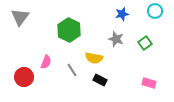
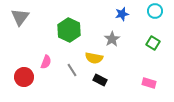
gray star: moved 4 px left; rotated 21 degrees clockwise
green square: moved 8 px right; rotated 24 degrees counterclockwise
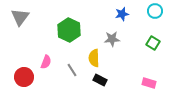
gray star: rotated 28 degrees clockwise
yellow semicircle: rotated 78 degrees clockwise
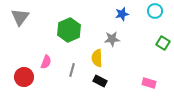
green hexagon: rotated 10 degrees clockwise
green square: moved 10 px right
yellow semicircle: moved 3 px right
gray line: rotated 48 degrees clockwise
black rectangle: moved 1 px down
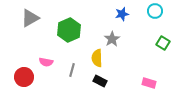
gray triangle: moved 10 px right, 1 px down; rotated 24 degrees clockwise
gray star: rotated 28 degrees counterclockwise
pink semicircle: rotated 80 degrees clockwise
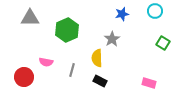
gray triangle: rotated 30 degrees clockwise
green hexagon: moved 2 px left
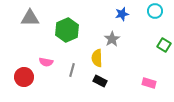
green square: moved 1 px right, 2 px down
